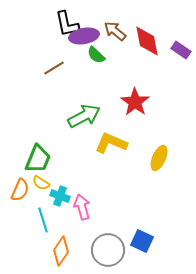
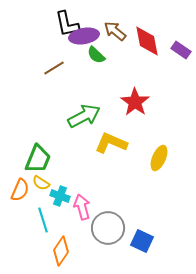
gray circle: moved 22 px up
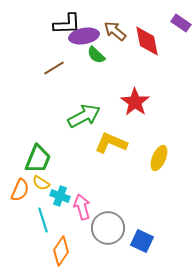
black L-shape: rotated 80 degrees counterclockwise
purple rectangle: moved 27 px up
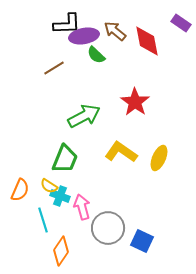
yellow L-shape: moved 10 px right, 9 px down; rotated 12 degrees clockwise
green trapezoid: moved 27 px right
yellow semicircle: moved 8 px right, 3 px down
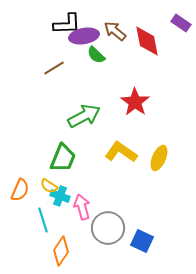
green trapezoid: moved 2 px left, 1 px up
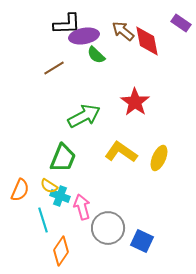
brown arrow: moved 8 px right
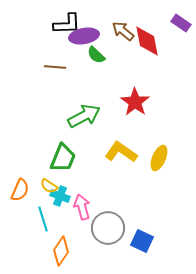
brown line: moved 1 px right, 1 px up; rotated 35 degrees clockwise
cyan line: moved 1 px up
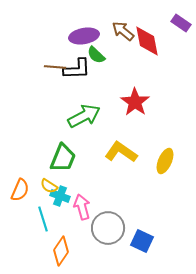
black L-shape: moved 10 px right, 45 px down
yellow ellipse: moved 6 px right, 3 px down
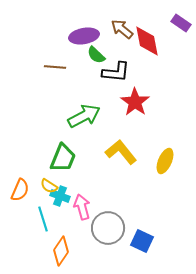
brown arrow: moved 1 px left, 2 px up
black L-shape: moved 39 px right, 3 px down; rotated 8 degrees clockwise
yellow L-shape: rotated 16 degrees clockwise
